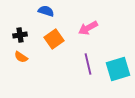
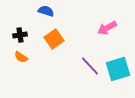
pink arrow: moved 19 px right
purple line: moved 2 px right, 2 px down; rotated 30 degrees counterclockwise
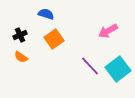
blue semicircle: moved 3 px down
pink arrow: moved 1 px right, 3 px down
black cross: rotated 16 degrees counterclockwise
cyan square: rotated 20 degrees counterclockwise
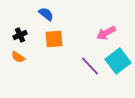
blue semicircle: rotated 21 degrees clockwise
pink arrow: moved 2 px left, 2 px down
orange square: rotated 30 degrees clockwise
orange semicircle: moved 3 px left
cyan square: moved 8 px up
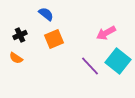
orange square: rotated 18 degrees counterclockwise
orange semicircle: moved 2 px left, 1 px down
cyan square: rotated 15 degrees counterclockwise
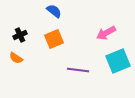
blue semicircle: moved 8 px right, 3 px up
cyan square: rotated 30 degrees clockwise
purple line: moved 12 px left, 4 px down; rotated 40 degrees counterclockwise
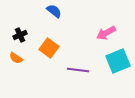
orange square: moved 5 px left, 9 px down; rotated 30 degrees counterclockwise
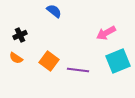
orange square: moved 13 px down
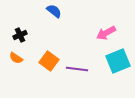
purple line: moved 1 px left, 1 px up
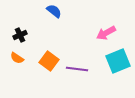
orange semicircle: moved 1 px right
